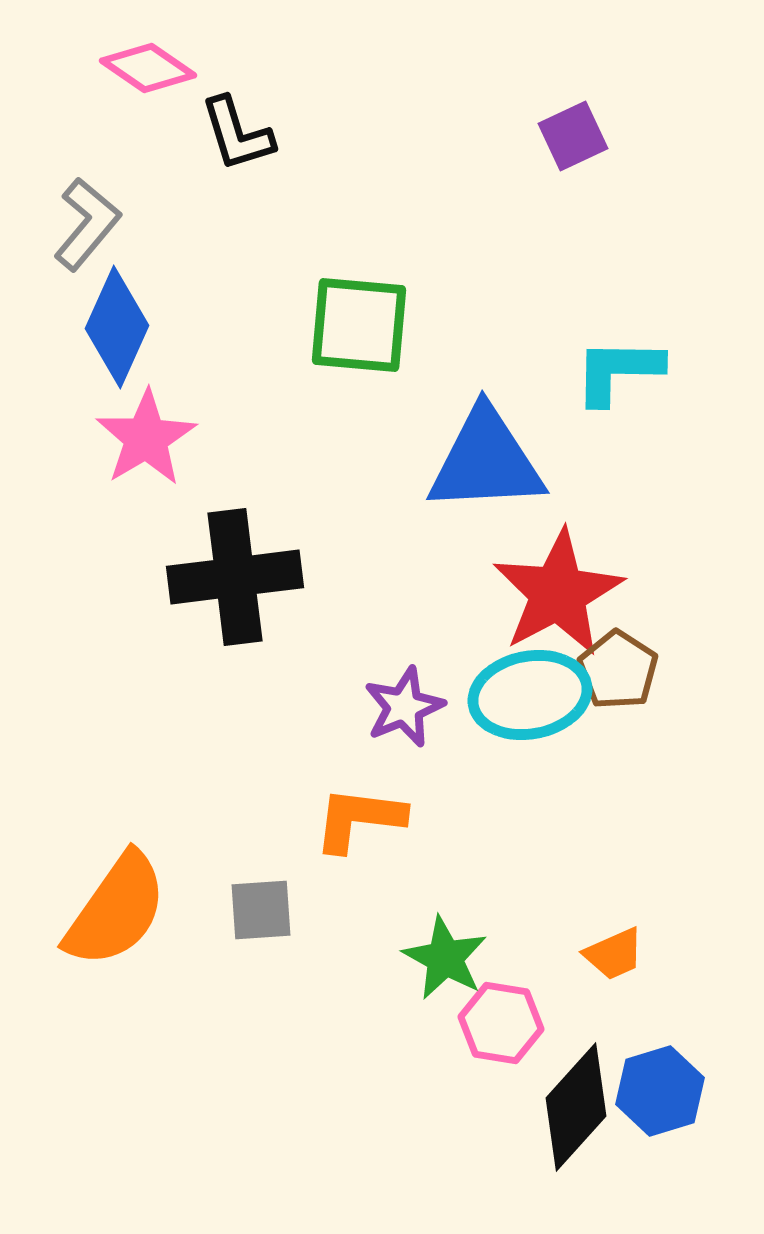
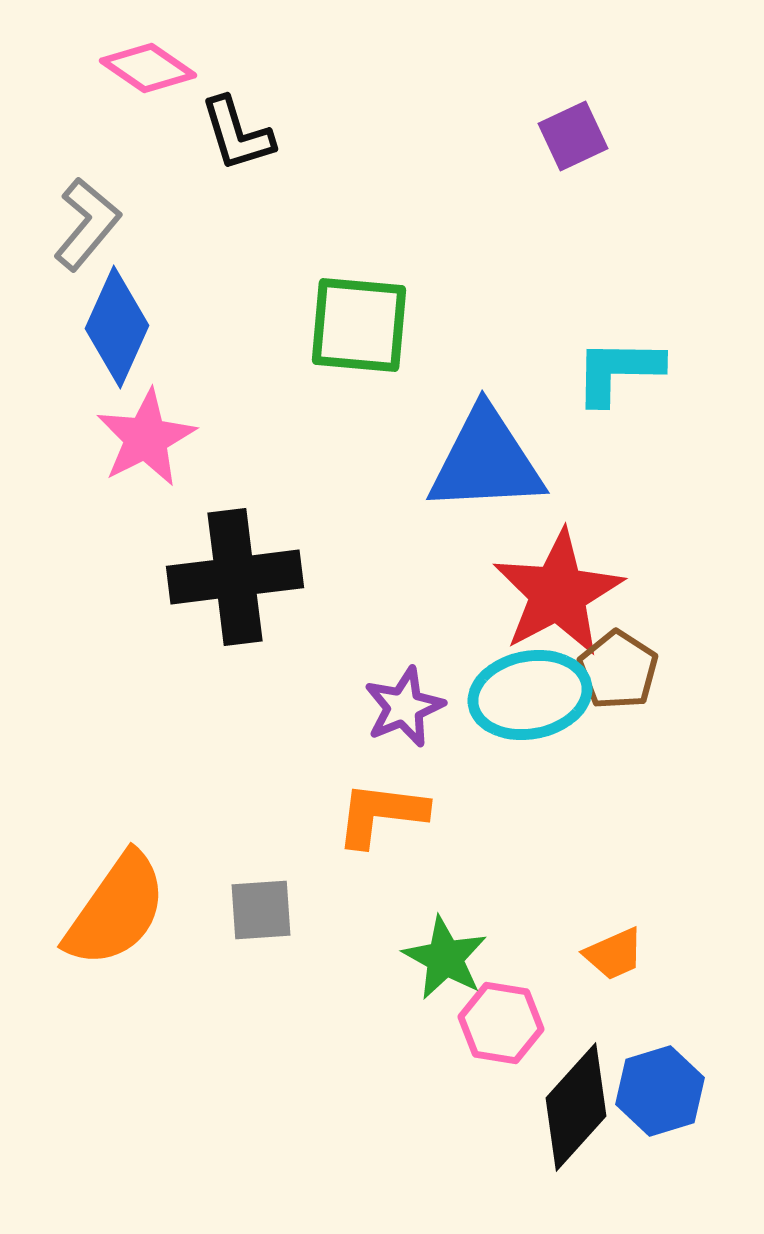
pink star: rotated 4 degrees clockwise
orange L-shape: moved 22 px right, 5 px up
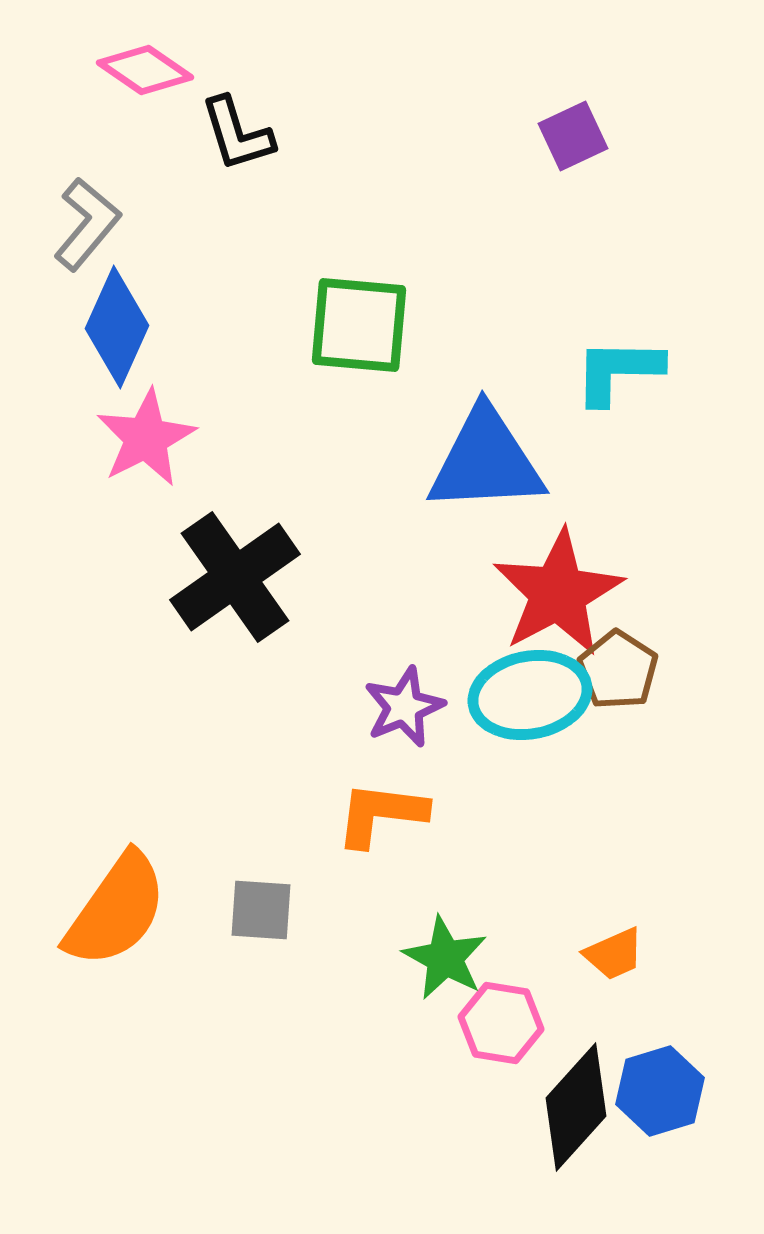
pink diamond: moved 3 px left, 2 px down
black cross: rotated 28 degrees counterclockwise
gray square: rotated 8 degrees clockwise
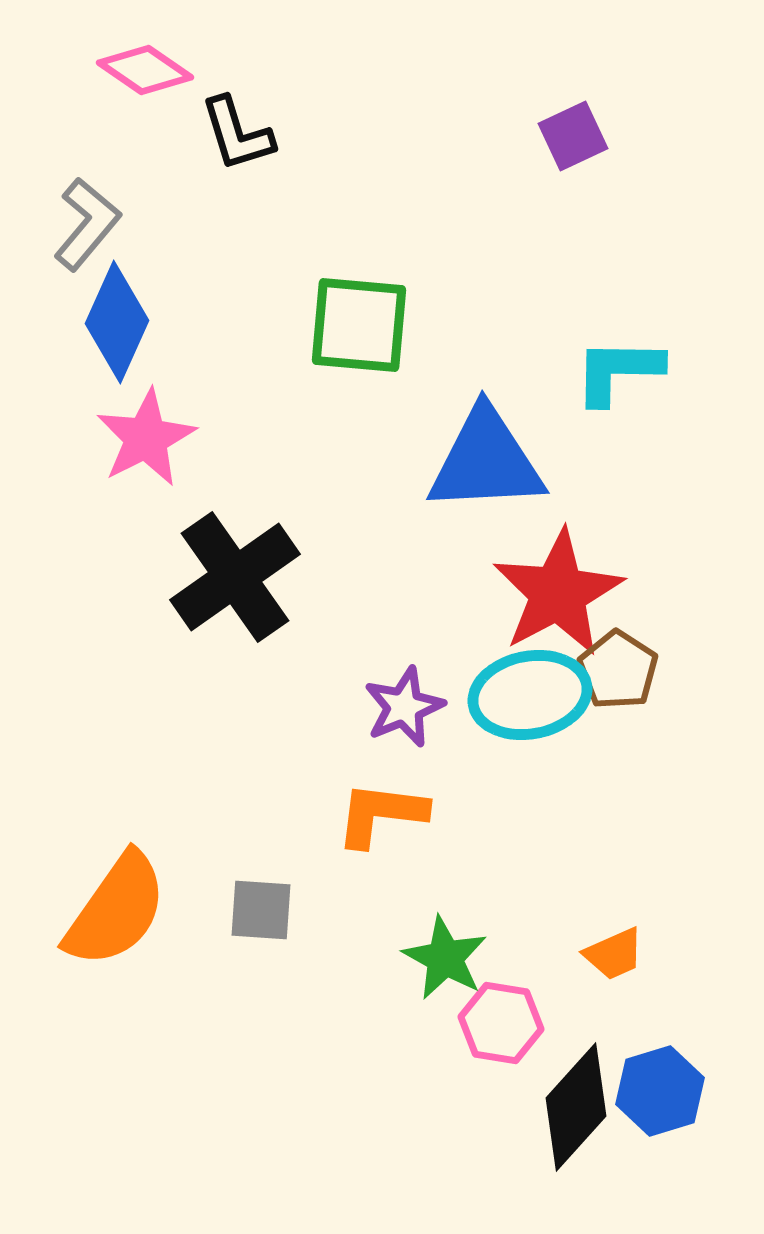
blue diamond: moved 5 px up
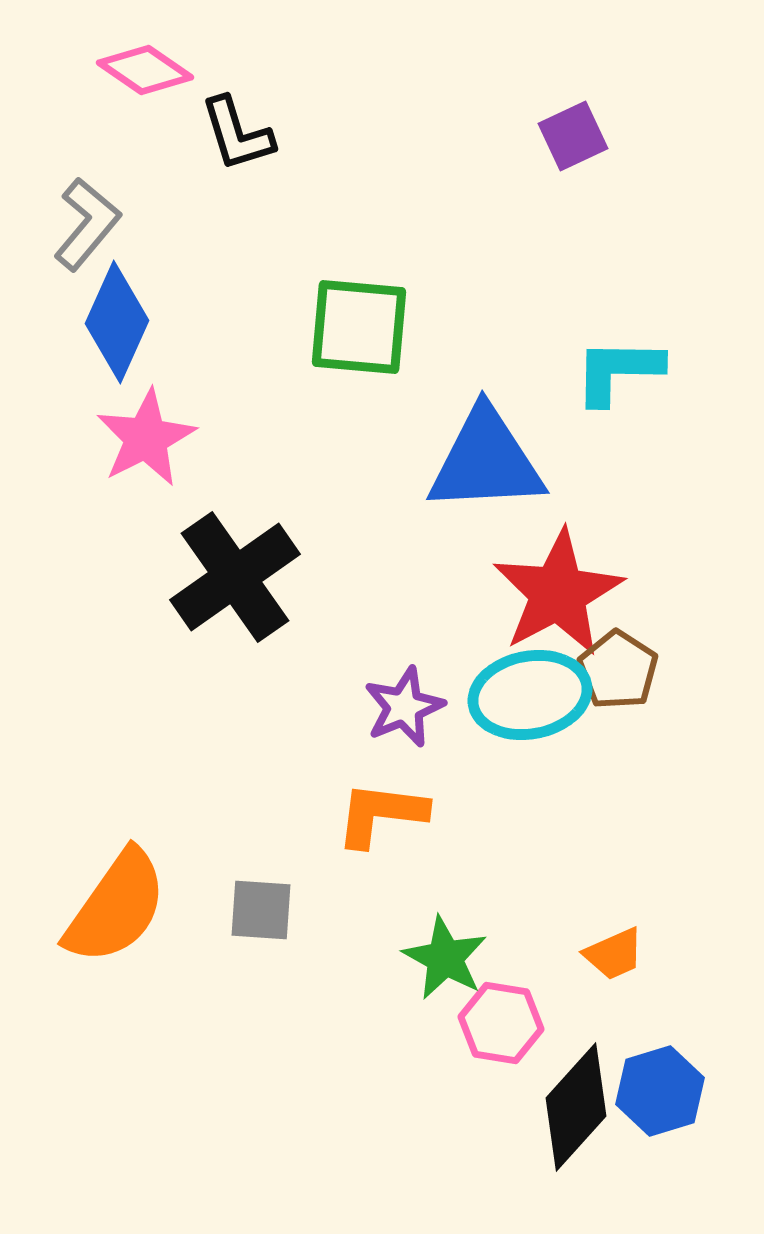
green square: moved 2 px down
orange semicircle: moved 3 px up
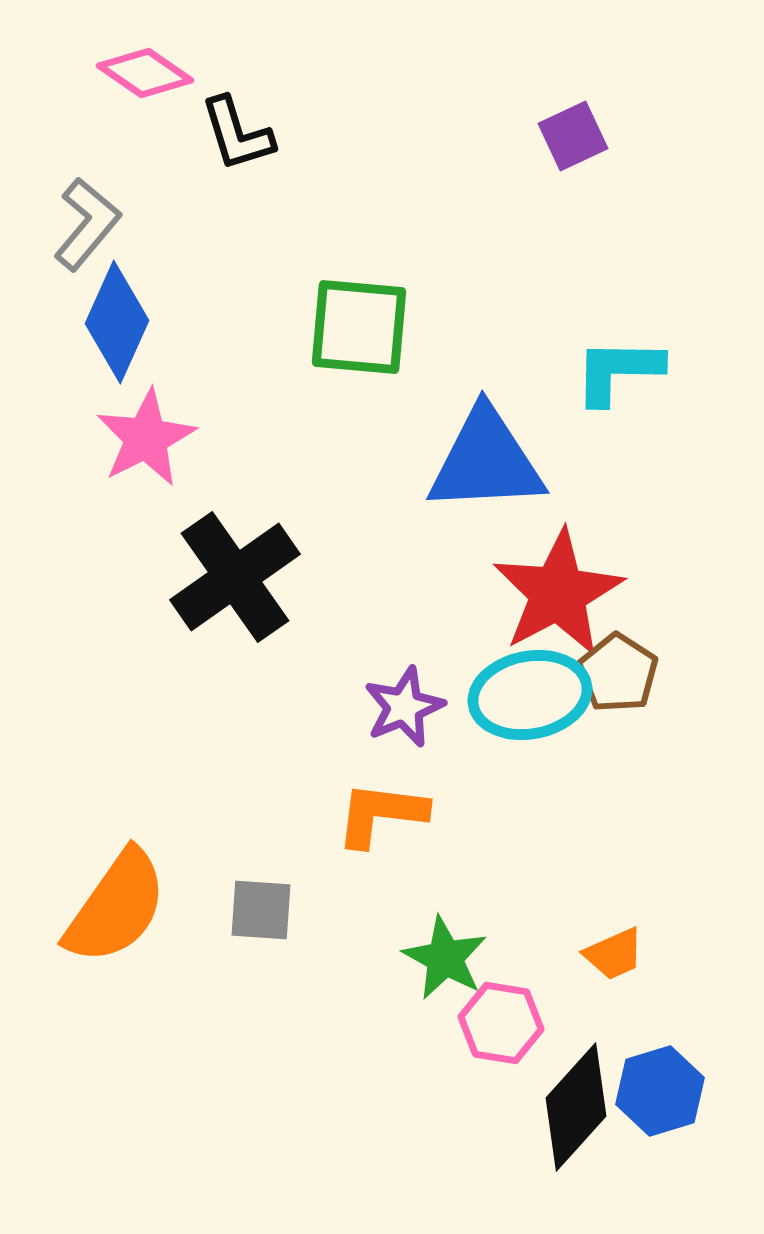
pink diamond: moved 3 px down
brown pentagon: moved 3 px down
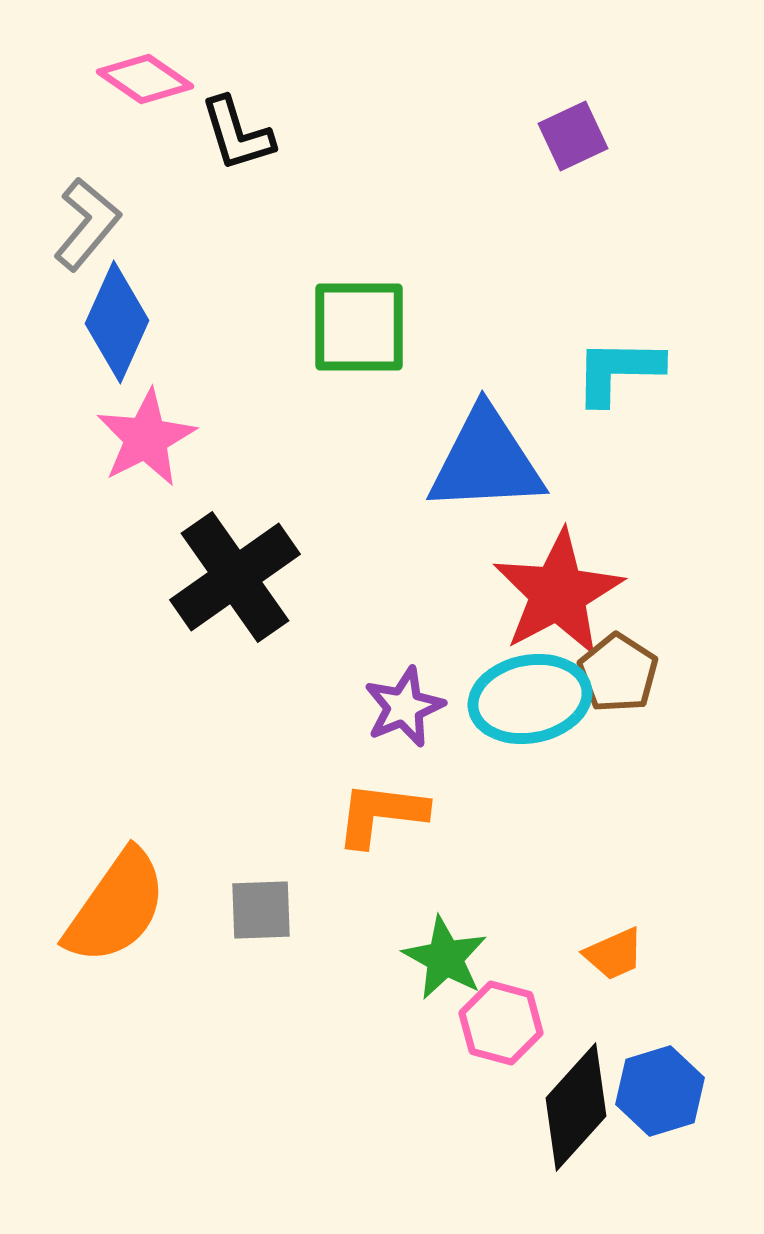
pink diamond: moved 6 px down
green square: rotated 5 degrees counterclockwise
cyan ellipse: moved 4 px down
gray square: rotated 6 degrees counterclockwise
pink hexagon: rotated 6 degrees clockwise
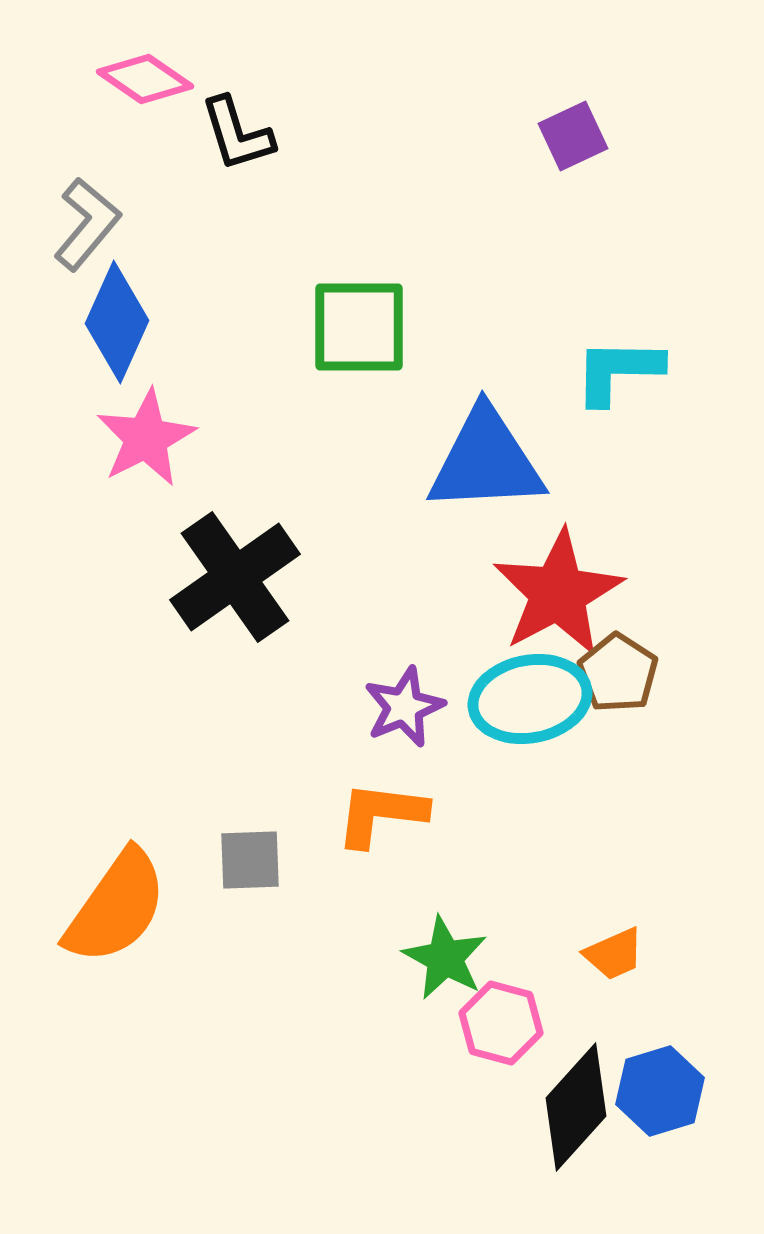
gray square: moved 11 px left, 50 px up
